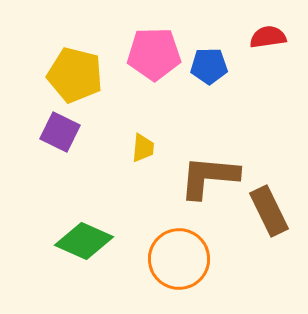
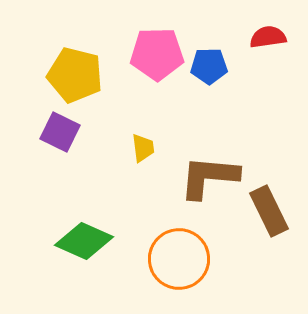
pink pentagon: moved 3 px right
yellow trapezoid: rotated 12 degrees counterclockwise
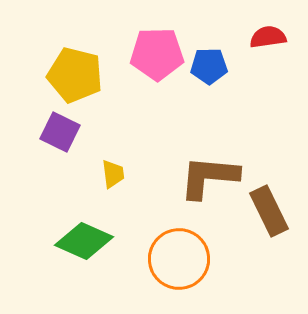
yellow trapezoid: moved 30 px left, 26 px down
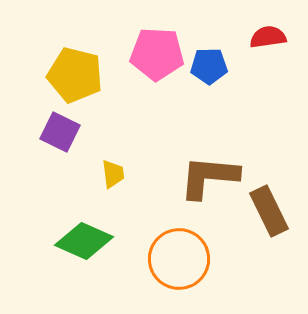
pink pentagon: rotated 4 degrees clockwise
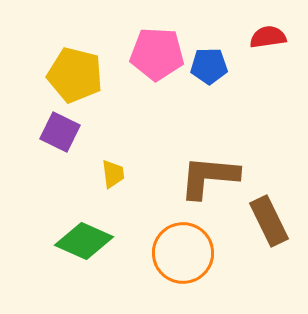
brown rectangle: moved 10 px down
orange circle: moved 4 px right, 6 px up
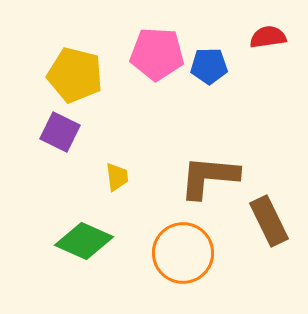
yellow trapezoid: moved 4 px right, 3 px down
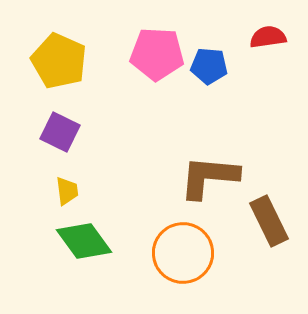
blue pentagon: rotated 6 degrees clockwise
yellow pentagon: moved 16 px left, 14 px up; rotated 10 degrees clockwise
yellow trapezoid: moved 50 px left, 14 px down
green diamond: rotated 30 degrees clockwise
